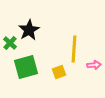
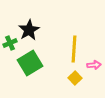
green cross: rotated 24 degrees clockwise
green square: moved 4 px right, 4 px up; rotated 15 degrees counterclockwise
yellow square: moved 16 px right, 6 px down; rotated 24 degrees counterclockwise
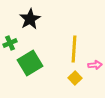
black star: moved 1 px right, 11 px up
pink arrow: moved 1 px right
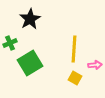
yellow square: rotated 16 degrees counterclockwise
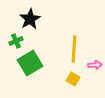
green cross: moved 6 px right, 2 px up
yellow square: moved 2 px left, 1 px down
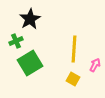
pink arrow: rotated 56 degrees counterclockwise
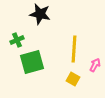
black star: moved 10 px right, 5 px up; rotated 30 degrees counterclockwise
green cross: moved 1 px right, 1 px up
green square: moved 2 px right, 1 px up; rotated 15 degrees clockwise
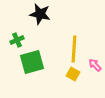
pink arrow: rotated 72 degrees counterclockwise
yellow square: moved 5 px up
